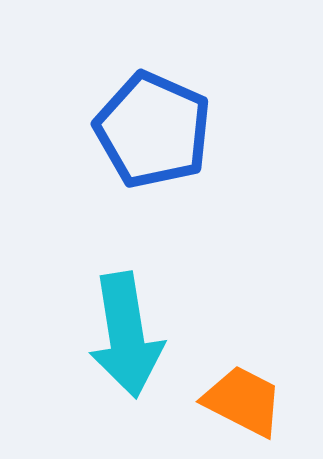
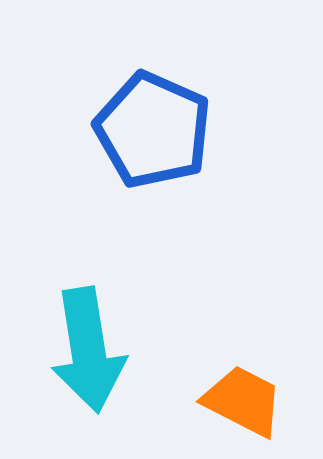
cyan arrow: moved 38 px left, 15 px down
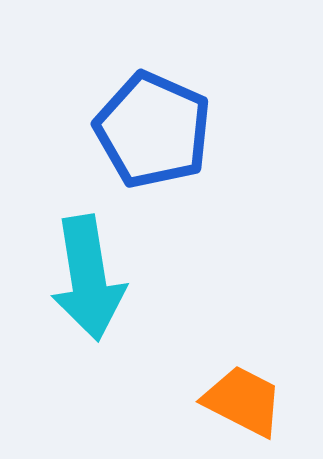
cyan arrow: moved 72 px up
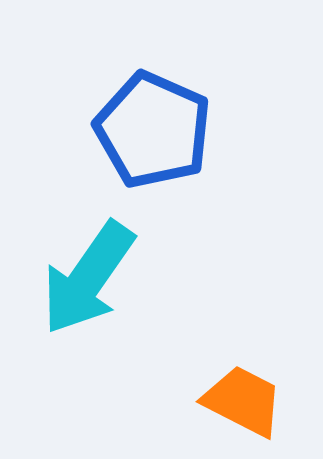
cyan arrow: rotated 44 degrees clockwise
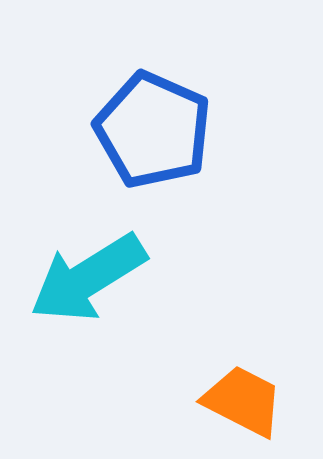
cyan arrow: rotated 23 degrees clockwise
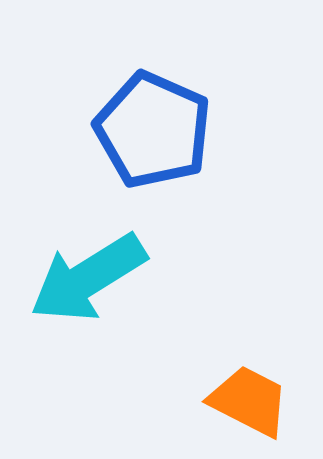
orange trapezoid: moved 6 px right
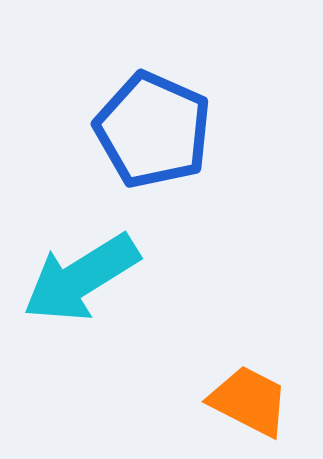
cyan arrow: moved 7 px left
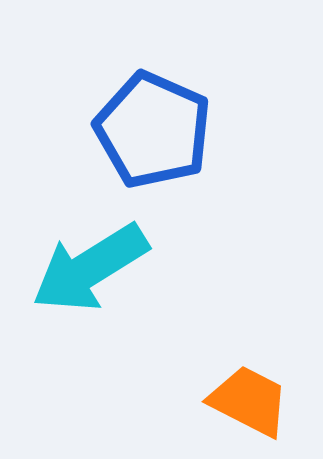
cyan arrow: moved 9 px right, 10 px up
